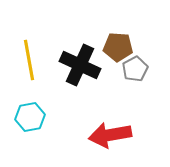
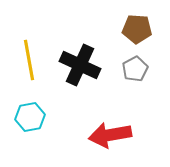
brown pentagon: moved 19 px right, 18 px up
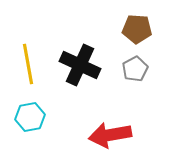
yellow line: moved 1 px left, 4 px down
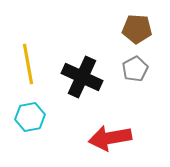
black cross: moved 2 px right, 12 px down
red arrow: moved 3 px down
